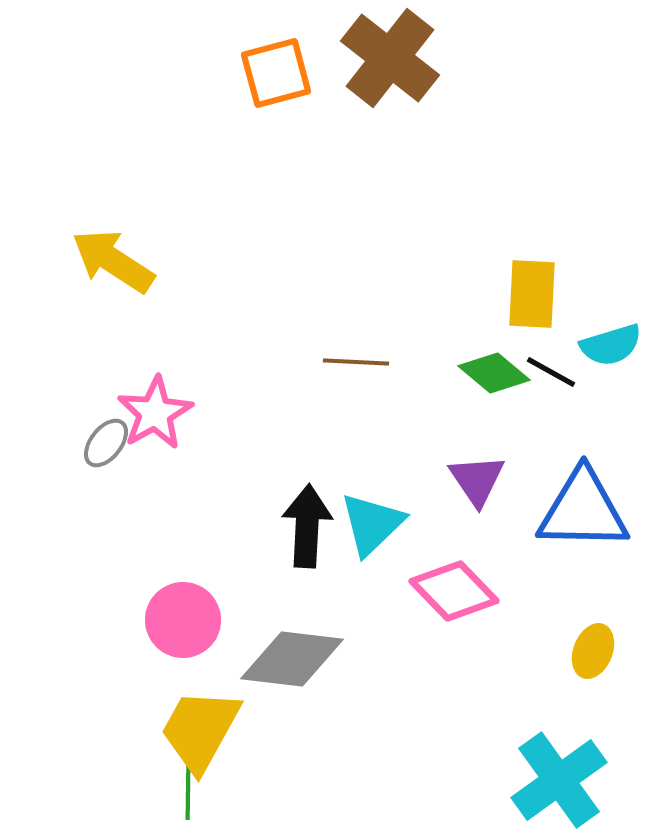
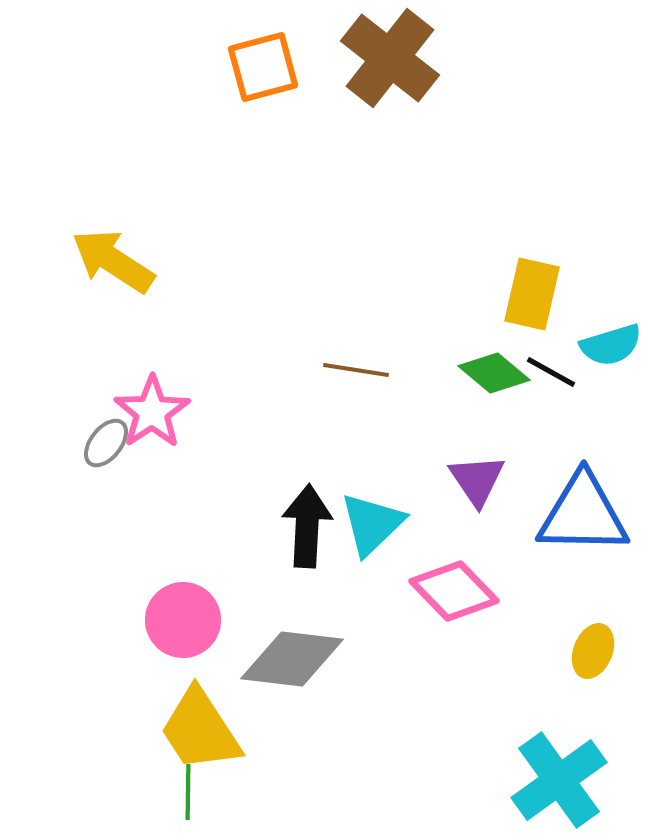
orange square: moved 13 px left, 6 px up
yellow rectangle: rotated 10 degrees clockwise
brown line: moved 8 px down; rotated 6 degrees clockwise
pink star: moved 3 px left, 1 px up; rotated 4 degrees counterclockwise
blue triangle: moved 4 px down
yellow trapezoid: rotated 62 degrees counterclockwise
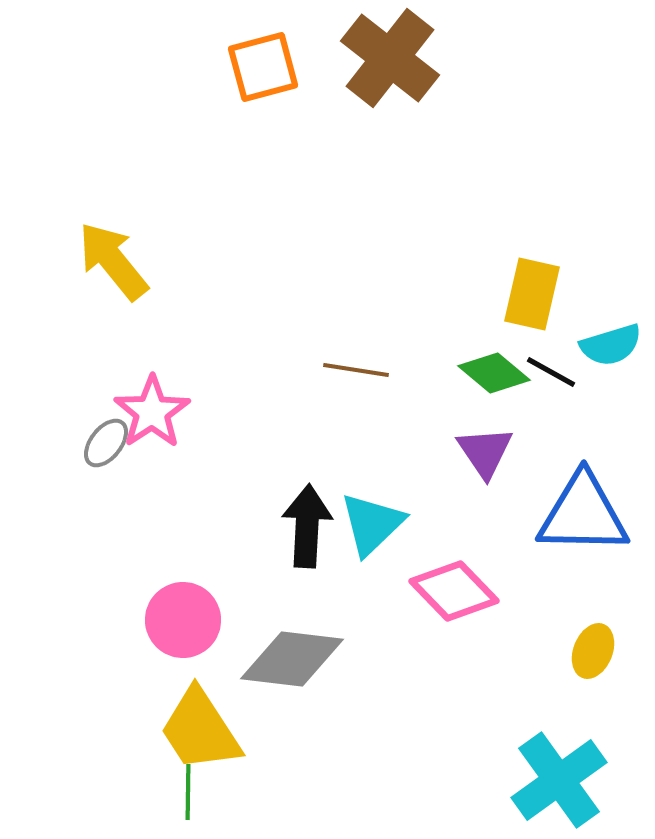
yellow arrow: rotated 18 degrees clockwise
purple triangle: moved 8 px right, 28 px up
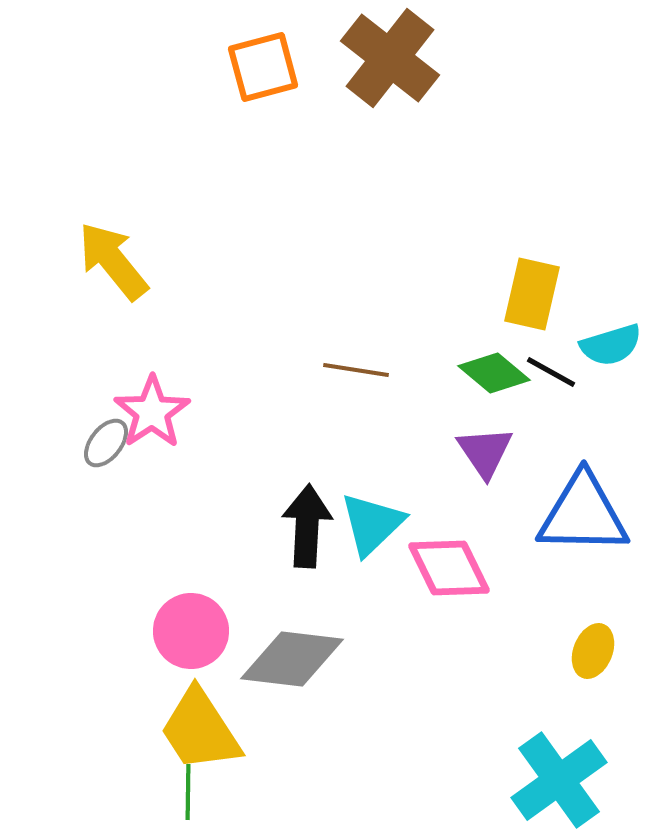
pink diamond: moved 5 px left, 23 px up; rotated 18 degrees clockwise
pink circle: moved 8 px right, 11 px down
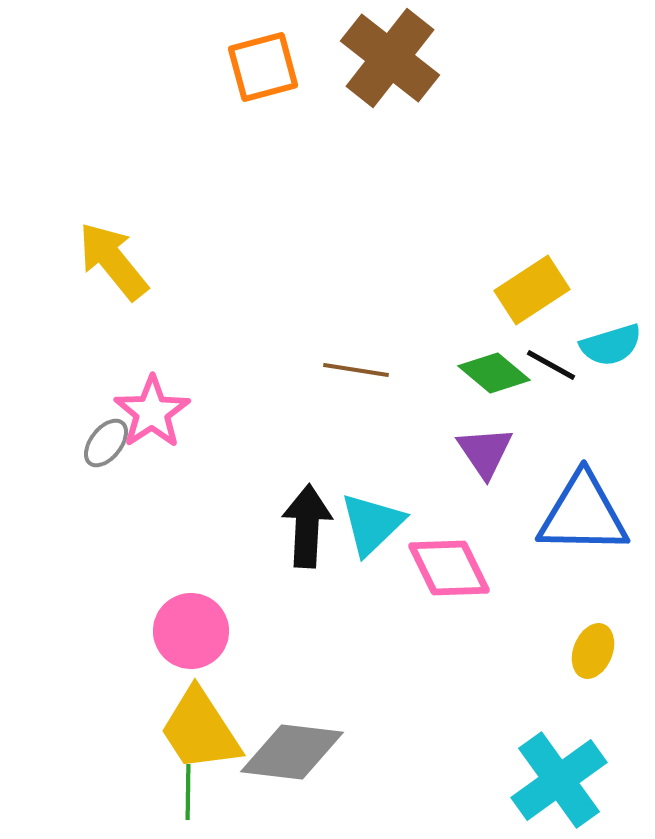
yellow rectangle: moved 4 px up; rotated 44 degrees clockwise
black line: moved 7 px up
gray diamond: moved 93 px down
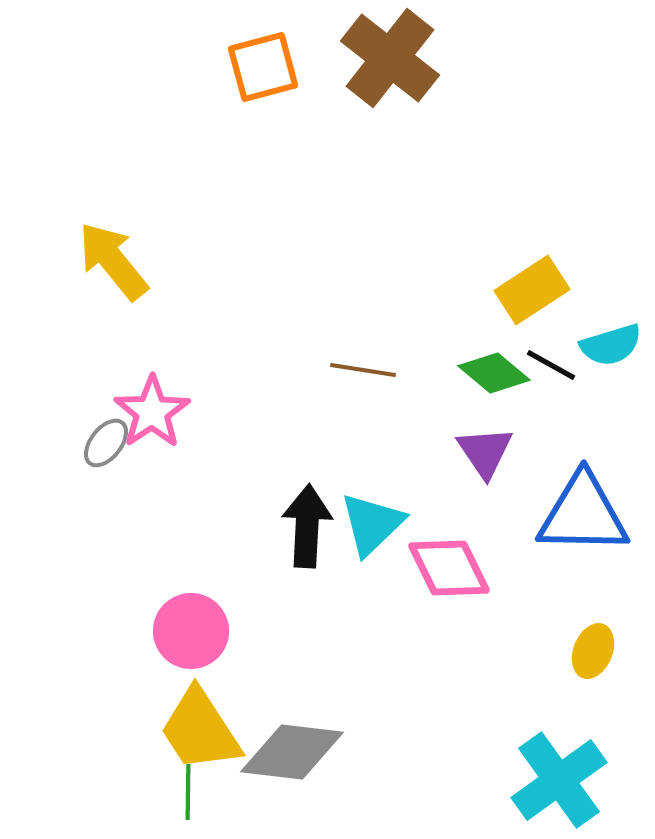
brown line: moved 7 px right
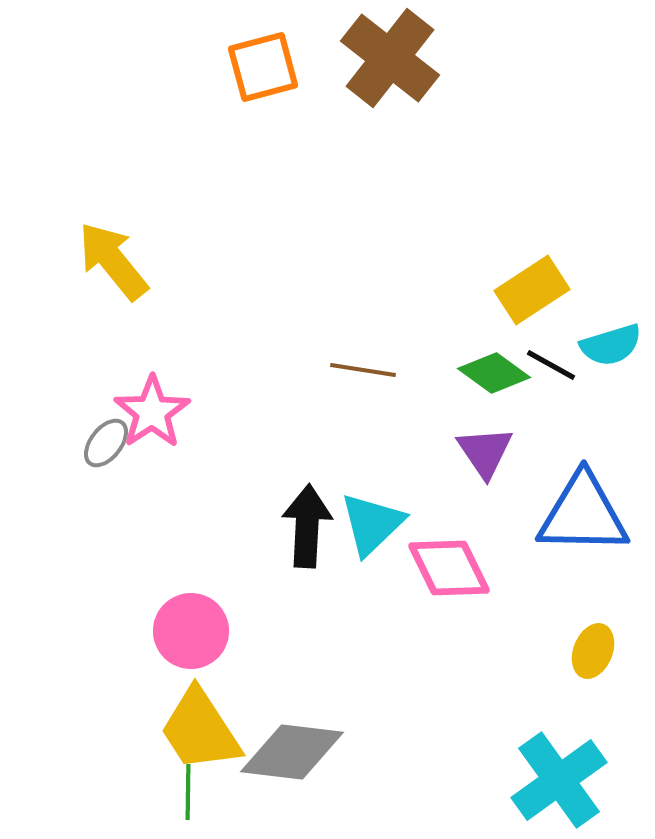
green diamond: rotated 4 degrees counterclockwise
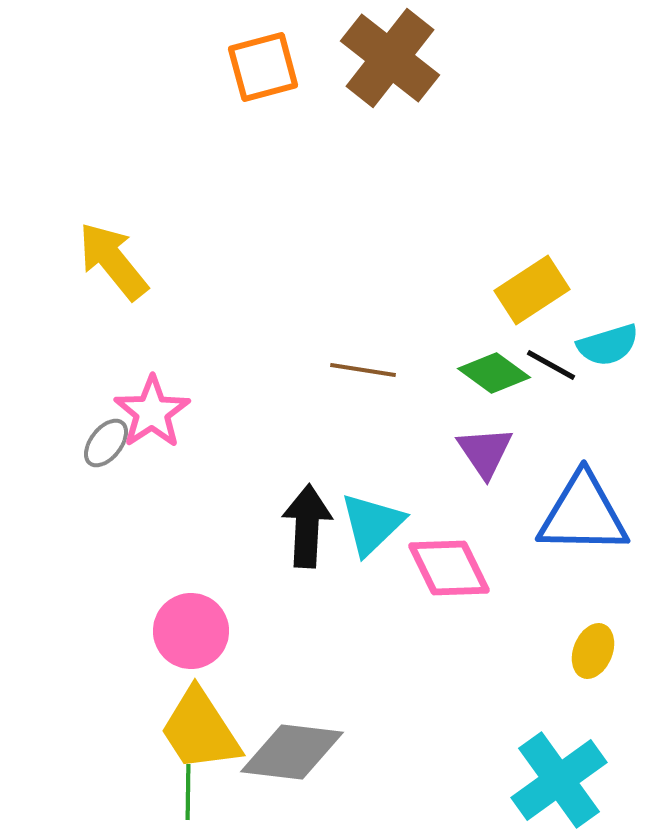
cyan semicircle: moved 3 px left
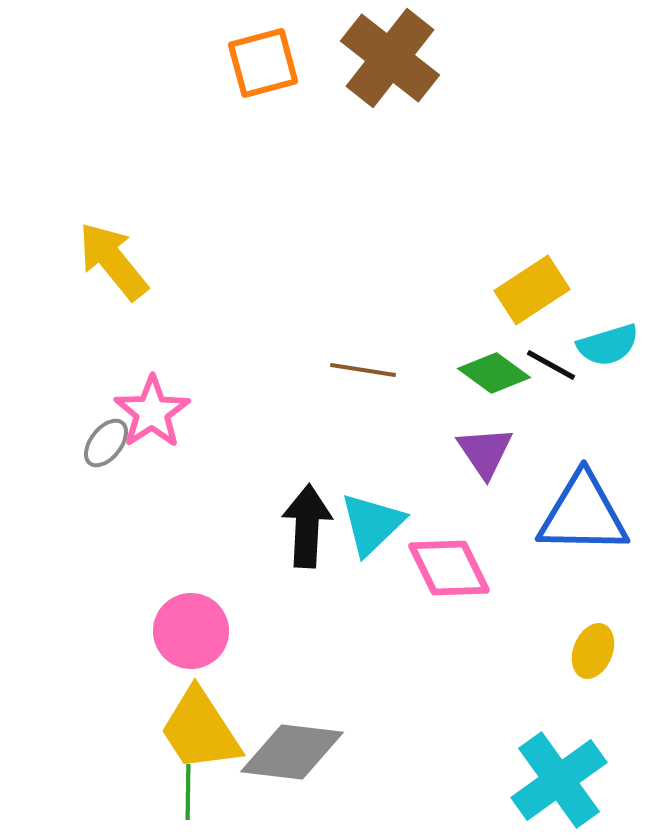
orange square: moved 4 px up
